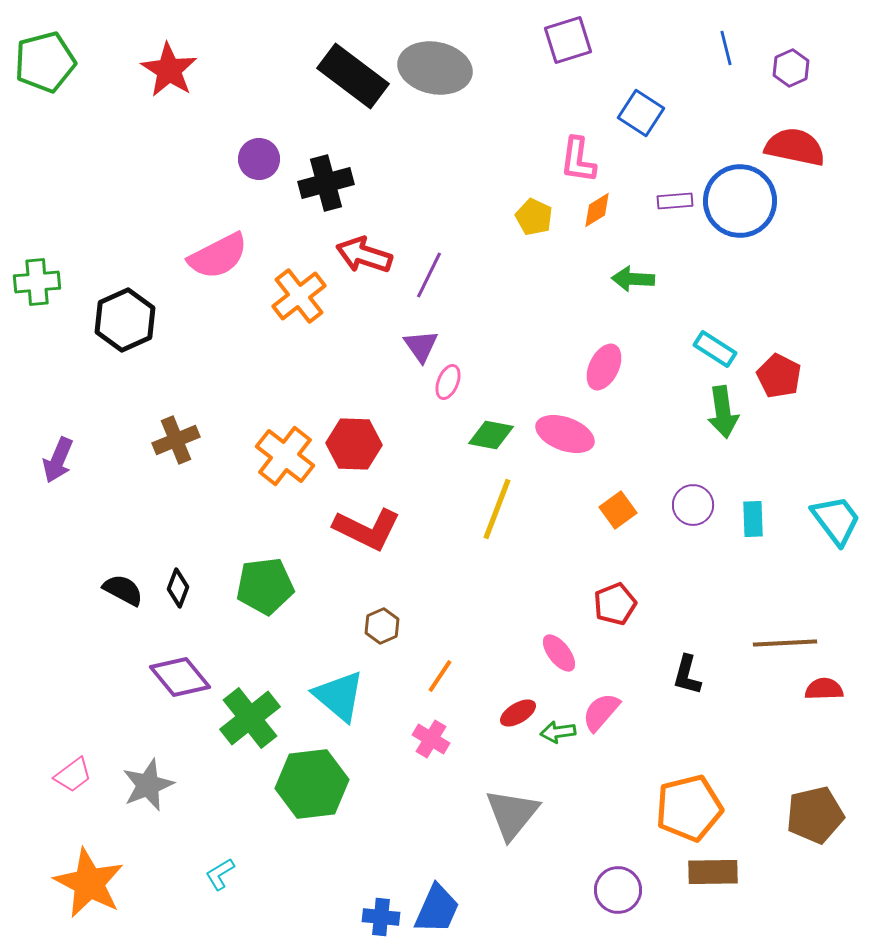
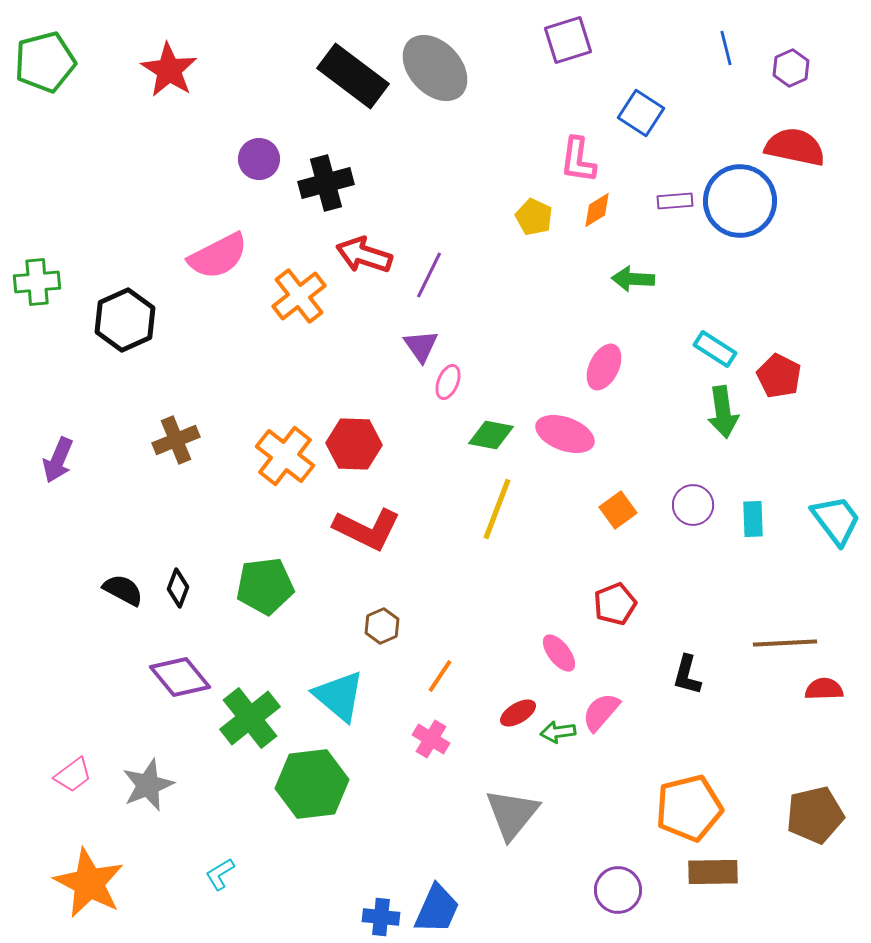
gray ellipse at (435, 68): rotated 36 degrees clockwise
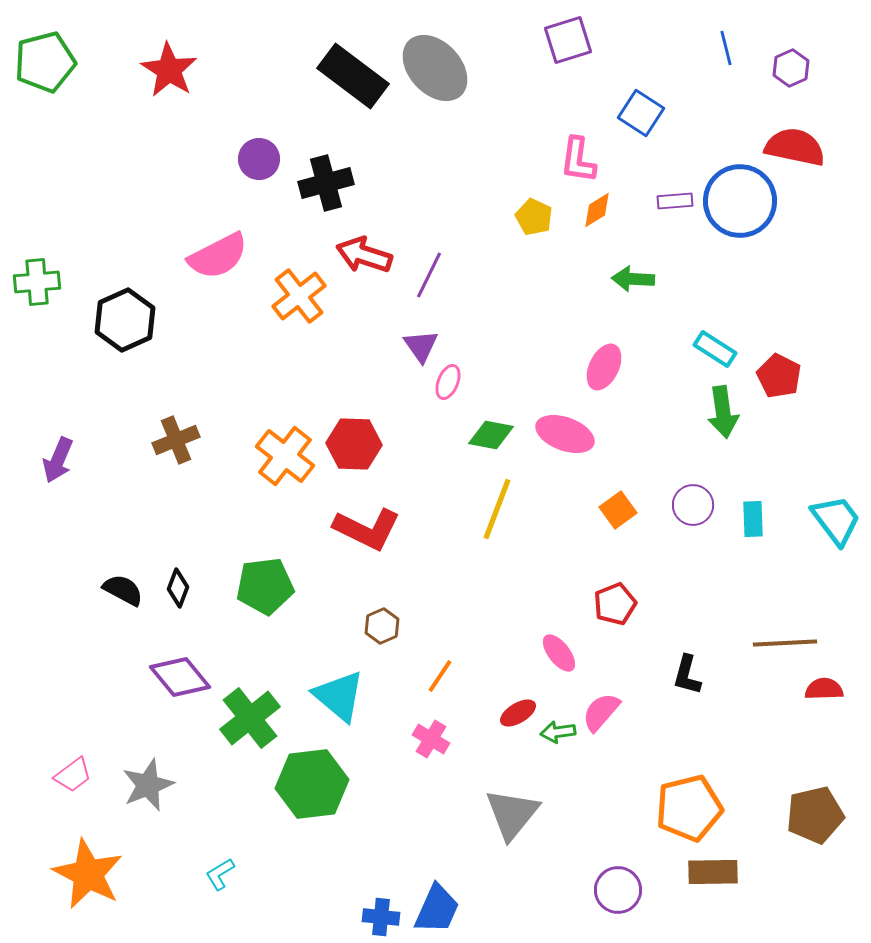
orange star at (89, 883): moved 1 px left, 9 px up
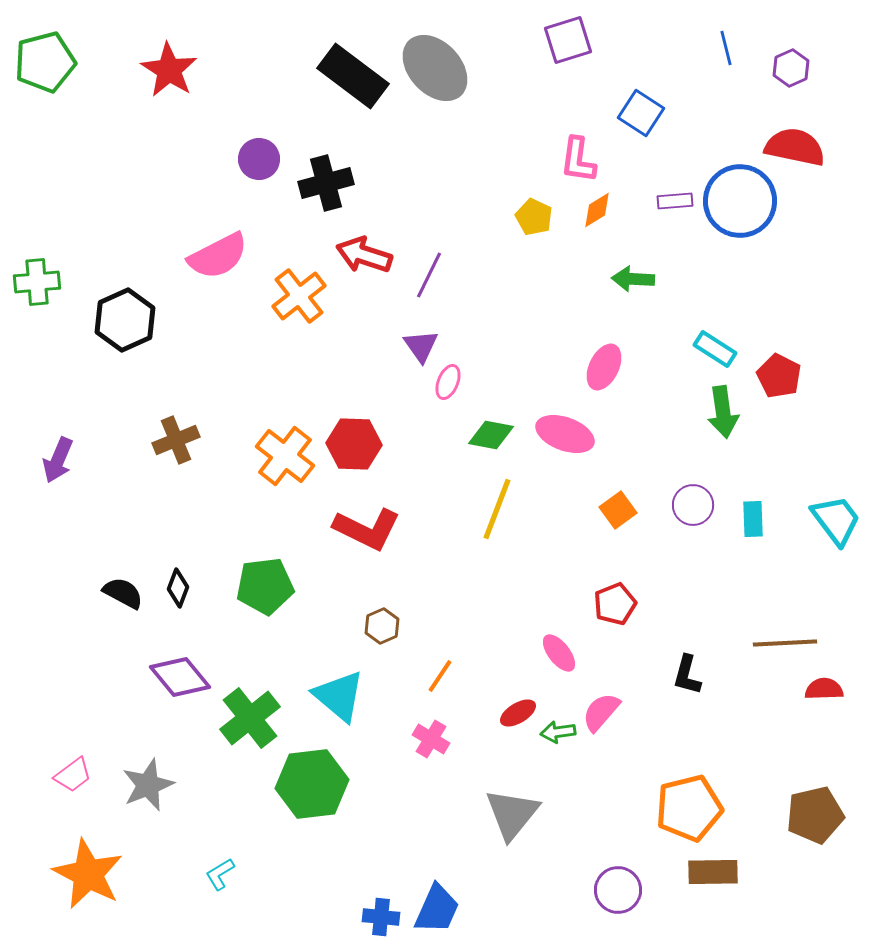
black semicircle at (123, 590): moved 3 px down
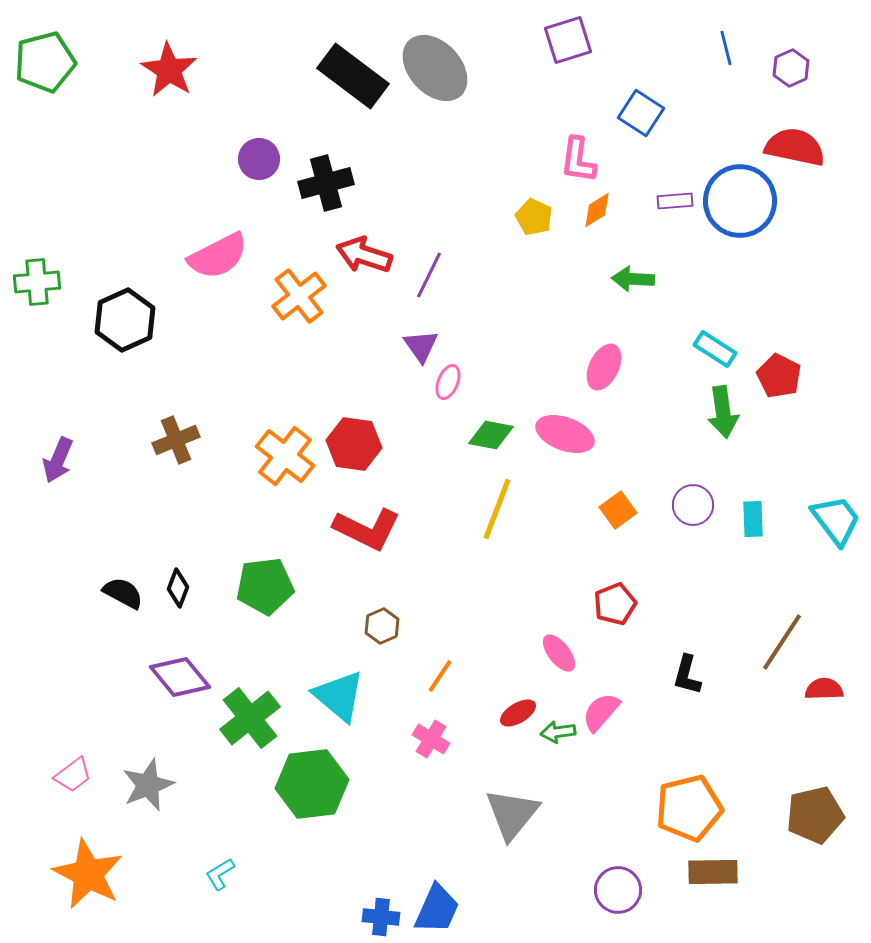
red hexagon at (354, 444): rotated 6 degrees clockwise
brown line at (785, 643): moved 3 px left, 1 px up; rotated 54 degrees counterclockwise
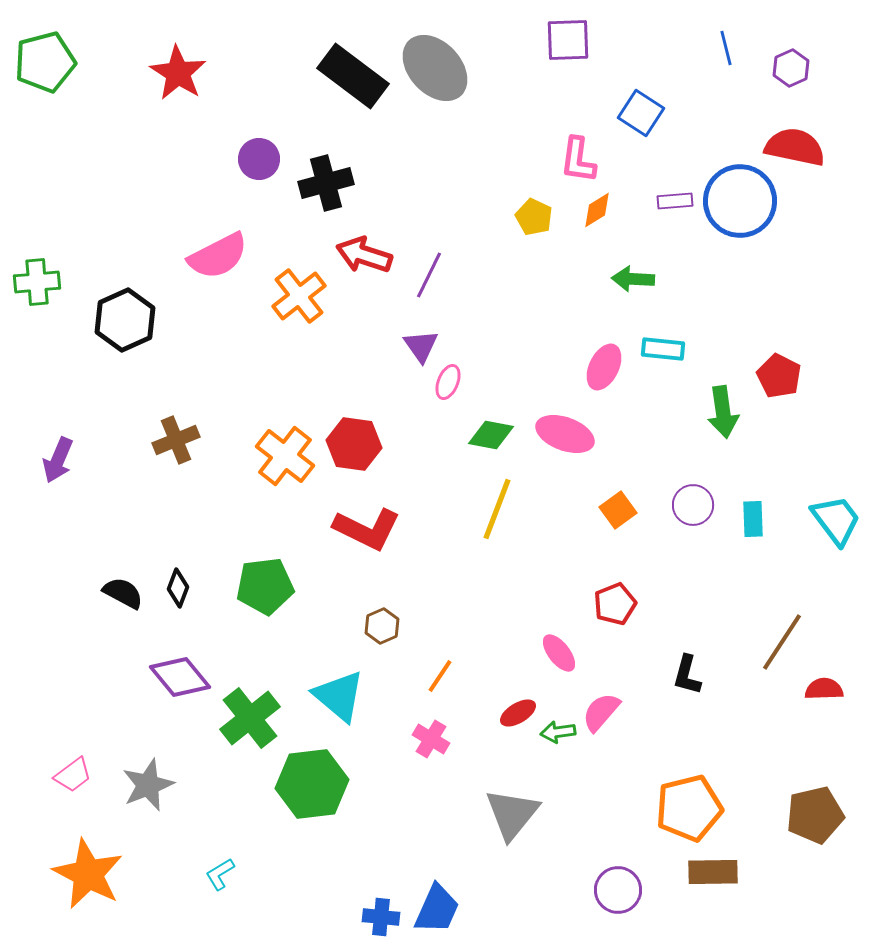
purple square at (568, 40): rotated 15 degrees clockwise
red star at (169, 70): moved 9 px right, 3 px down
cyan rectangle at (715, 349): moved 52 px left; rotated 27 degrees counterclockwise
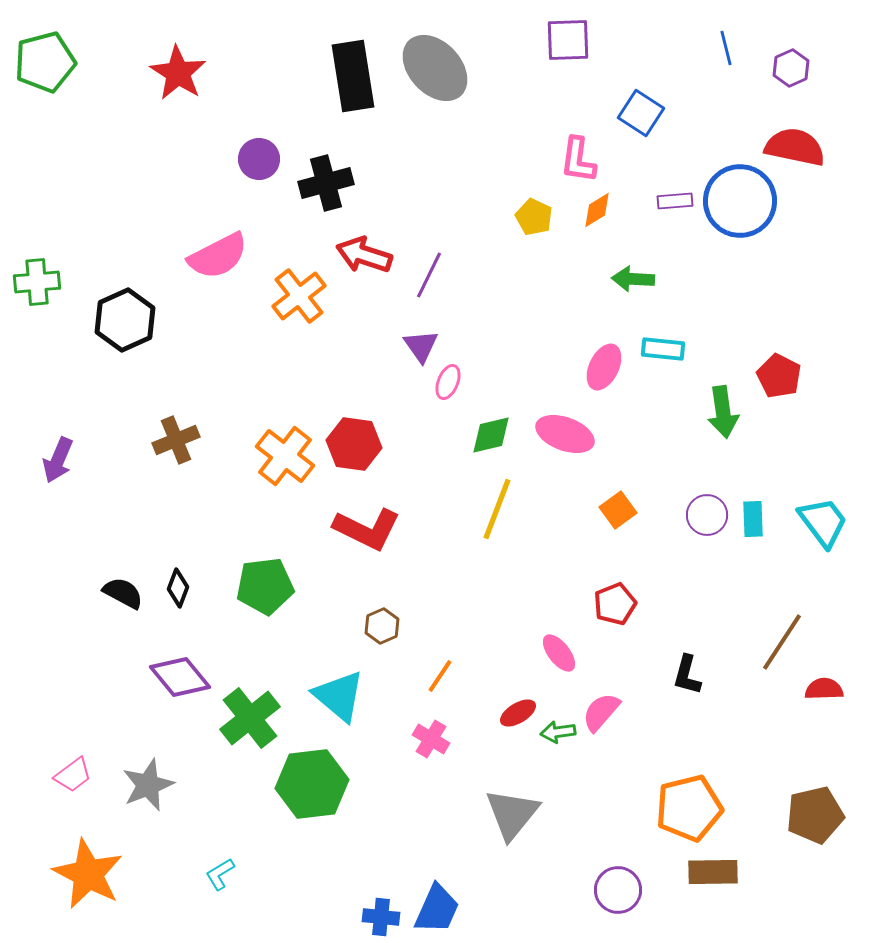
black rectangle at (353, 76): rotated 44 degrees clockwise
green diamond at (491, 435): rotated 24 degrees counterclockwise
purple circle at (693, 505): moved 14 px right, 10 px down
cyan trapezoid at (836, 520): moved 13 px left, 2 px down
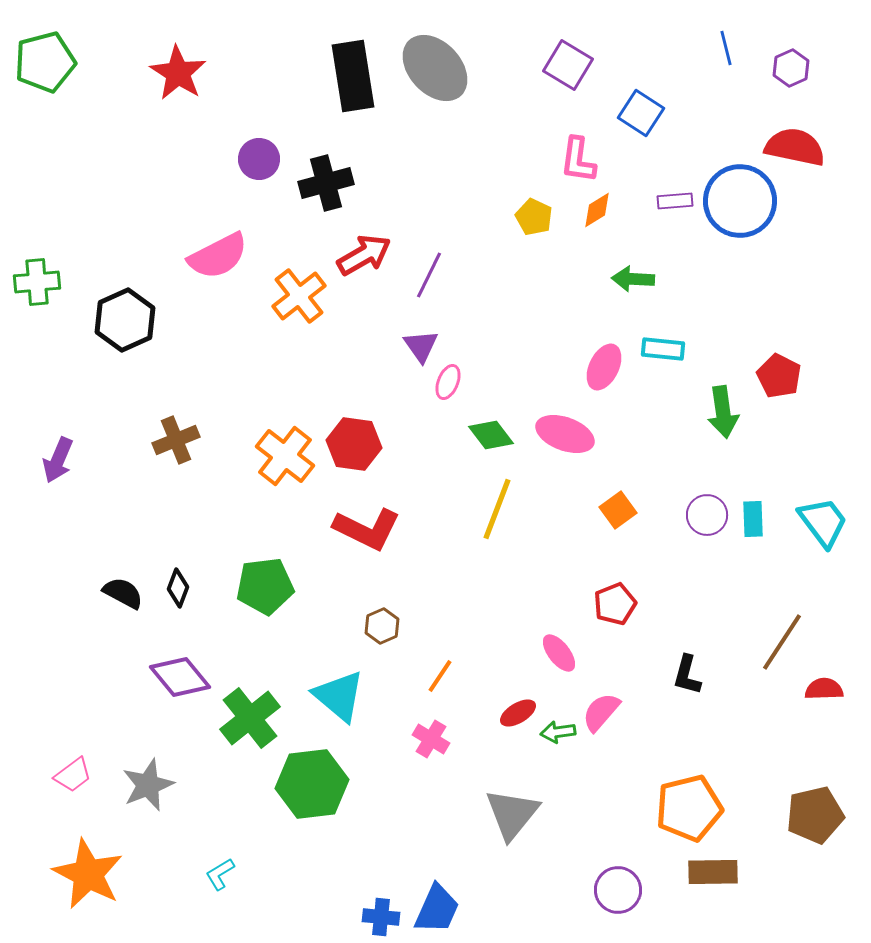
purple square at (568, 40): moved 25 px down; rotated 33 degrees clockwise
red arrow at (364, 255): rotated 132 degrees clockwise
green diamond at (491, 435): rotated 66 degrees clockwise
